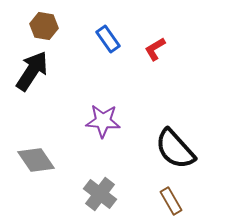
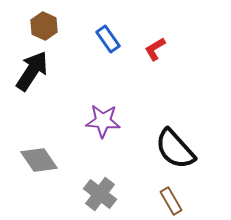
brown hexagon: rotated 16 degrees clockwise
gray diamond: moved 3 px right
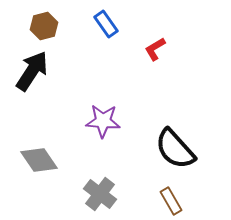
brown hexagon: rotated 20 degrees clockwise
blue rectangle: moved 2 px left, 15 px up
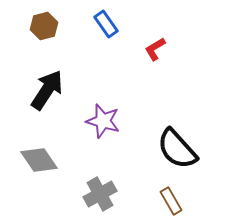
black arrow: moved 15 px right, 19 px down
purple star: rotated 12 degrees clockwise
black semicircle: moved 2 px right
gray cross: rotated 24 degrees clockwise
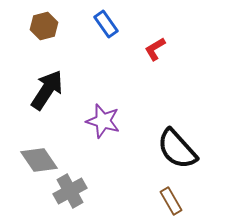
gray cross: moved 30 px left, 3 px up
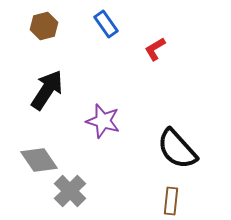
gray cross: rotated 16 degrees counterclockwise
brown rectangle: rotated 36 degrees clockwise
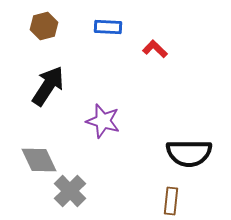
blue rectangle: moved 2 px right, 3 px down; rotated 52 degrees counterclockwise
red L-shape: rotated 75 degrees clockwise
black arrow: moved 1 px right, 4 px up
black semicircle: moved 12 px right, 4 px down; rotated 48 degrees counterclockwise
gray diamond: rotated 9 degrees clockwise
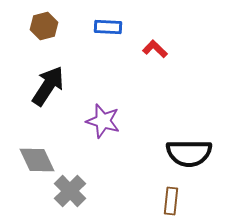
gray diamond: moved 2 px left
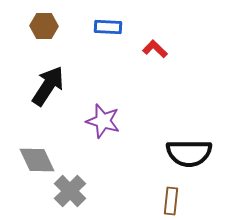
brown hexagon: rotated 16 degrees clockwise
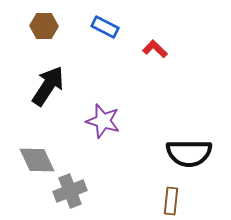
blue rectangle: moved 3 px left; rotated 24 degrees clockwise
gray cross: rotated 24 degrees clockwise
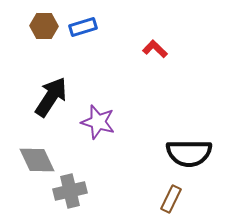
blue rectangle: moved 22 px left; rotated 44 degrees counterclockwise
black arrow: moved 3 px right, 11 px down
purple star: moved 5 px left, 1 px down
gray cross: rotated 8 degrees clockwise
brown rectangle: moved 2 px up; rotated 20 degrees clockwise
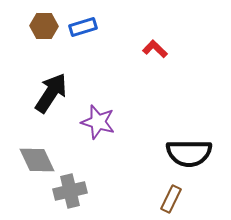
black arrow: moved 4 px up
